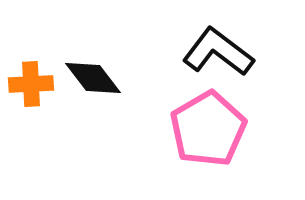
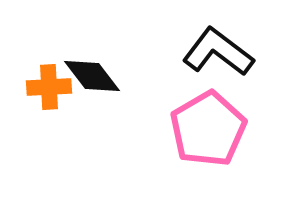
black diamond: moved 1 px left, 2 px up
orange cross: moved 18 px right, 3 px down
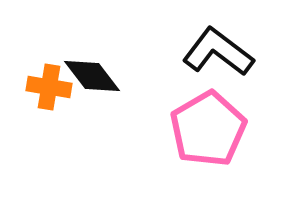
orange cross: rotated 12 degrees clockwise
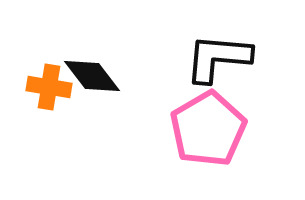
black L-shape: moved 6 px down; rotated 32 degrees counterclockwise
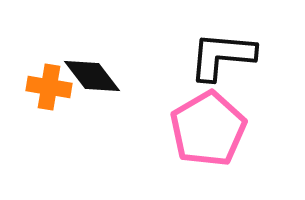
black L-shape: moved 4 px right, 2 px up
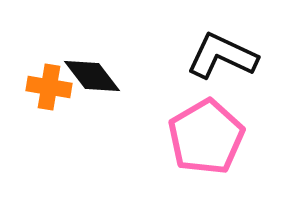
black L-shape: rotated 20 degrees clockwise
pink pentagon: moved 2 px left, 8 px down
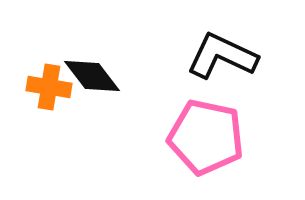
pink pentagon: rotated 30 degrees counterclockwise
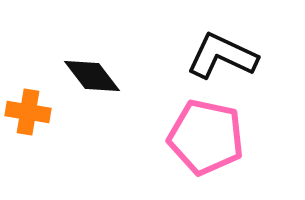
orange cross: moved 21 px left, 25 px down
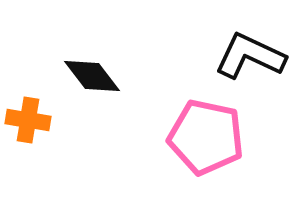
black L-shape: moved 28 px right
orange cross: moved 8 px down
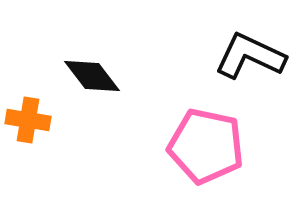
pink pentagon: moved 9 px down
